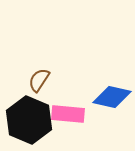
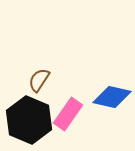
pink rectangle: rotated 60 degrees counterclockwise
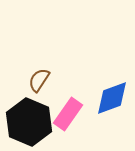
blue diamond: moved 1 px down; rotated 33 degrees counterclockwise
black hexagon: moved 2 px down
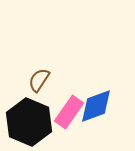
blue diamond: moved 16 px left, 8 px down
pink rectangle: moved 1 px right, 2 px up
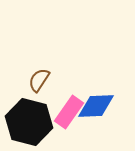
blue diamond: rotated 18 degrees clockwise
black hexagon: rotated 9 degrees counterclockwise
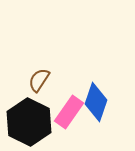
blue diamond: moved 4 px up; rotated 69 degrees counterclockwise
black hexagon: rotated 12 degrees clockwise
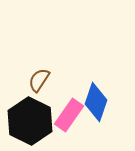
pink rectangle: moved 3 px down
black hexagon: moved 1 px right, 1 px up
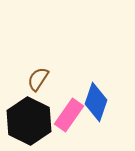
brown semicircle: moved 1 px left, 1 px up
black hexagon: moved 1 px left
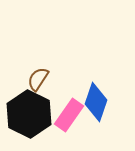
black hexagon: moved 7 px up
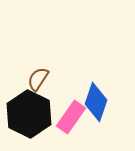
pink rectangle: moved 2 px right, 2 px down
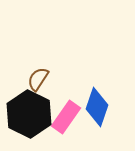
blue diamond: moved 1 px right, 5 px down
pink rectangle: moved 5 px left
